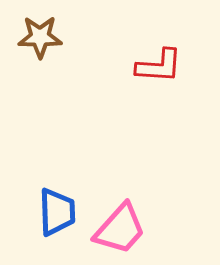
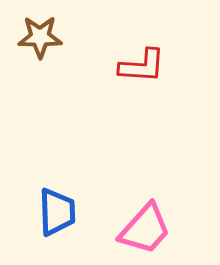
red L-shape: moved 17 px left
pink trapezoid: moved 25 px right
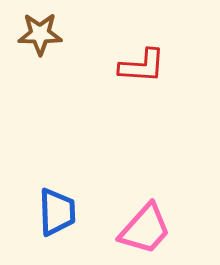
brown star: moved 3 px up
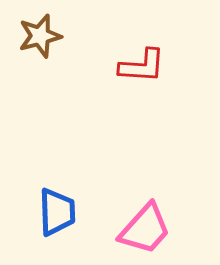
brown star: moved 2 px down; rotated 15 degrees counterclockwise
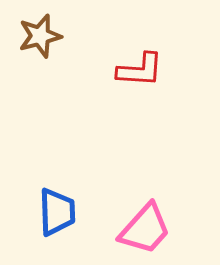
red L-shape: moved 2 px left, 4 px down
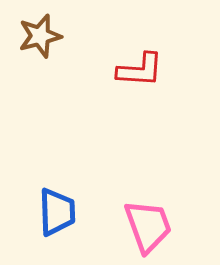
pink trapezoid: moved 3 px right, 3 px up; rotated 62 degrees counterclockwise
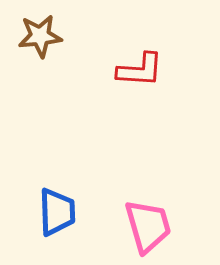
brown star: rotated 9 degrees clockwise
pink trapezoid: rotated 4 degrees clockwise
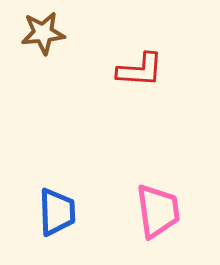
brown star: moved 3 px right, 3 px up
pink trapezoid: moved 10 px right, 15 px up; rotated 8 degrees clockwise
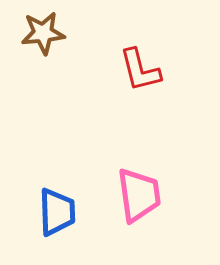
red L-shape: rotated 72 degrees clockwise
pink trapezoid: moved 19 px left, 16 px up
